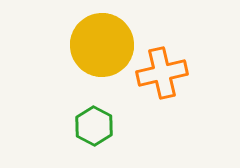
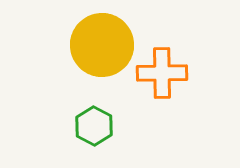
orange cross: rotated 12 degrees clockwise
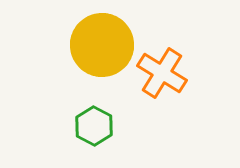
orange cross: rotated 33 degrees clockwise
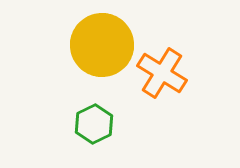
green hexagon: moved 2 px up; rotated 6 degrees clockwise
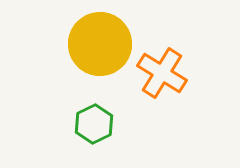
yellow circle: moved 2 px left, 1 px up
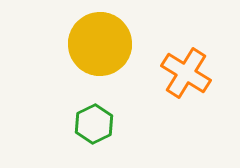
orange cross: moved 24 px right
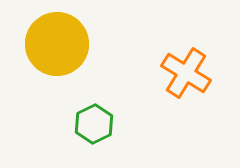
yellow circle: moved 43 px left
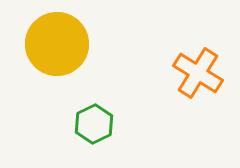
orange cross: moved 12 px right
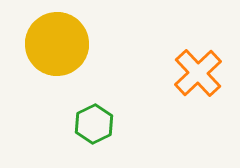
orange cross: rotated 15 degrees clockwise
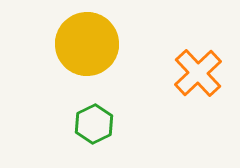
yellow circle: moved 30 px right
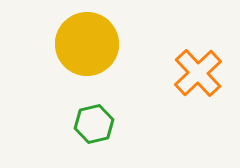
green hexagon: rotated 12 degrees clockwise
